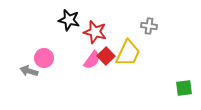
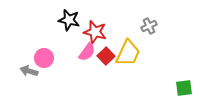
gray cross: rotated 35 degrees counterclockwise
pink semicircle: moved 5 px left, 8 px up
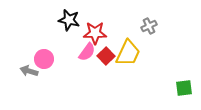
red star: moved 1 px down; rotated 15 degrees counterclockwise
pink circle: moved 1 px down
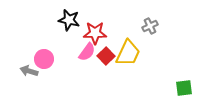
gray cross: moved 1 px right
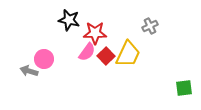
yellow trapezoid: moved 1 px down
